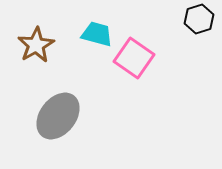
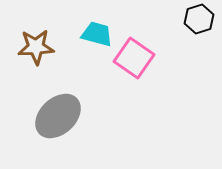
brown star: moved 2 px down; rotated 27 degrees clockwise
gray ellipse: rotated 9 degrees clockwise
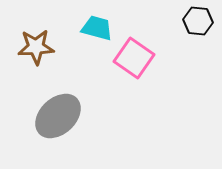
black hexagon: moved 1 px left, 2 px down; rotated 24 degrees clockwise
cyan trapezoid: moved 6 px up
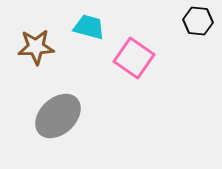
cyan trapezoid: moved 8 px left, 1 px up
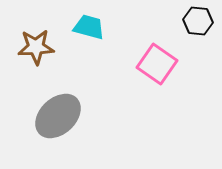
pink square: moved 23 px right, 6 px down
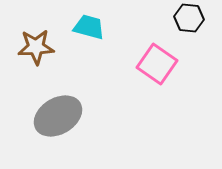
black hexagon: moved 9 px left, 3 px up
gray ellipse: rotated 12 degrees clockwise
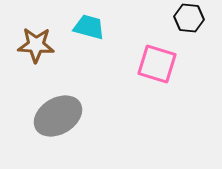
brown star: moved 2 px up; rotated 6 degrees clockwise
pink square: rotated 18 degrees counterclockwise
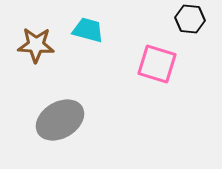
black hexagon: moved 1 px right, 1 px down
cyan trapezoid: moved 1 px left, 3 px down
gray ellipse: moved 2 px right, 4 px down
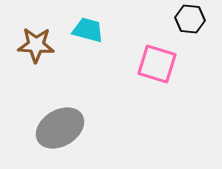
gray ellipse: moved 8 px down
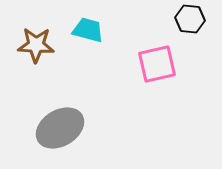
pink square: rotated 30 degrees counterclockwise
